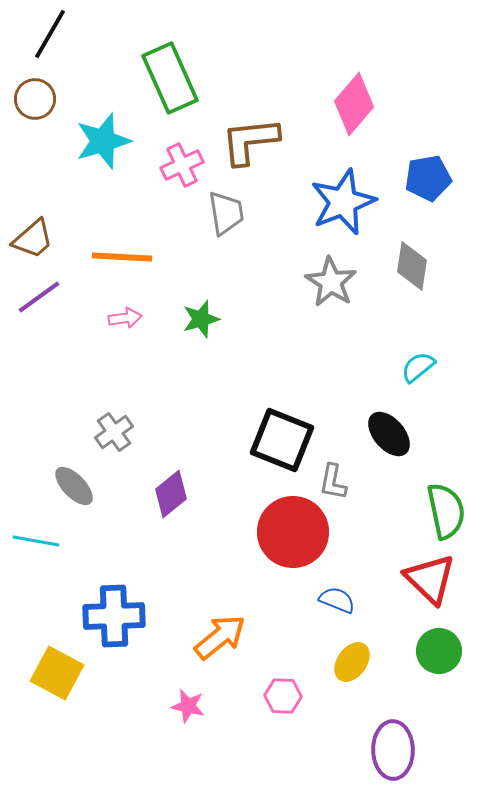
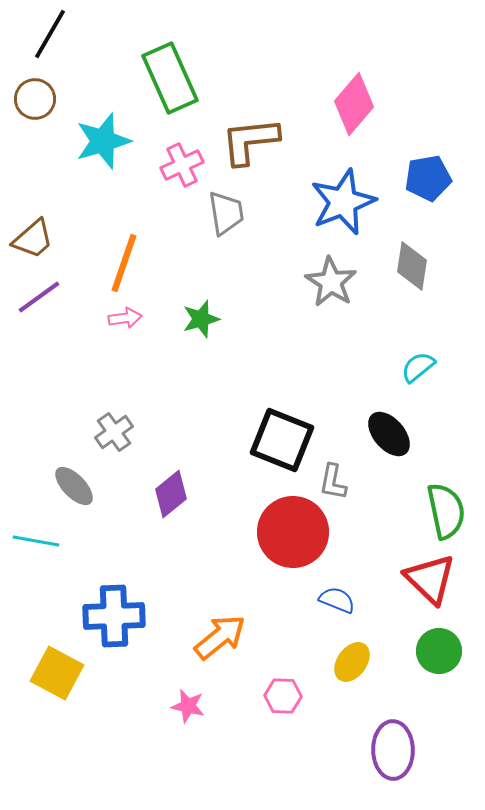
orange line: moved 2 px right, 6 px down; rotated 74 degrees counterclockwise
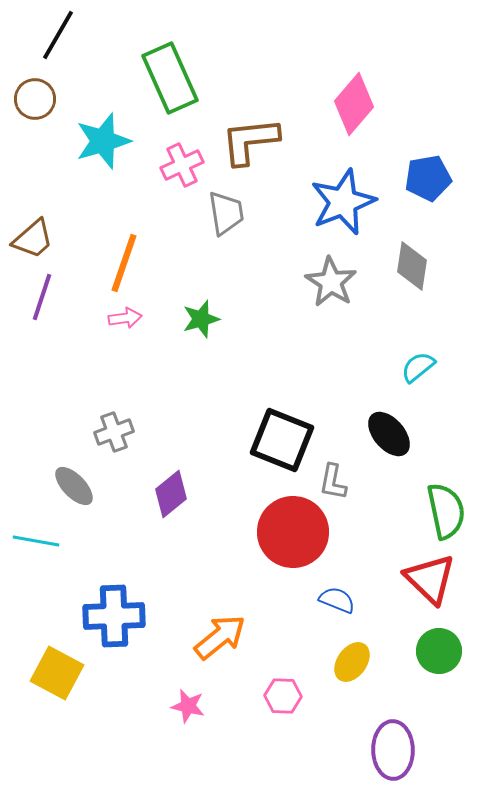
black line: moved 8 px right, 1 px down
purple line: moved 3 px right; rotated 36 degrees counterclockwise
gray cross: rotated 15 degrees clockwise
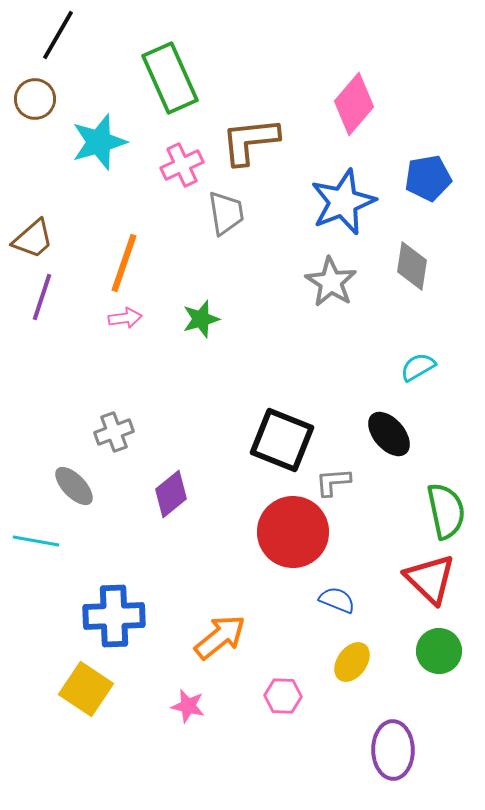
cyan star: moved 4 px left, 1 px down
cyan semicircle: rotated 9 degrees clockwise
gray L-shape: rotated 75 degrees clockwise
yellow square: moved 29 px right, 16 px down; rotated 6 degrees clockwise
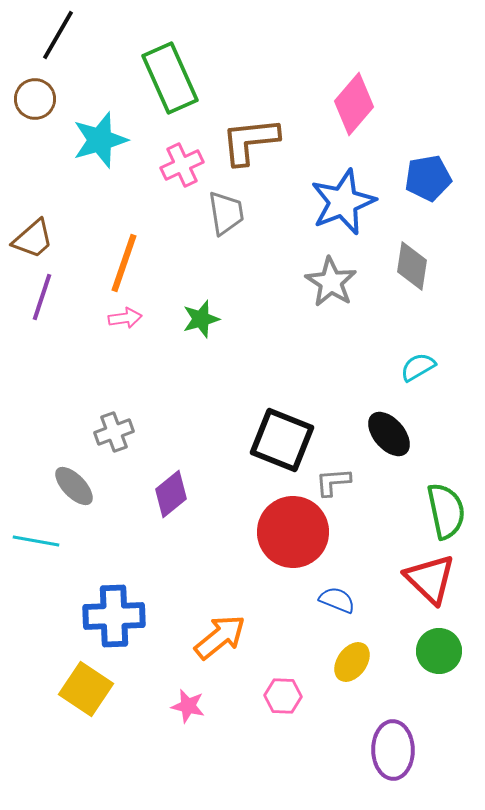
cyan star: moved 1 px right, 2 px up
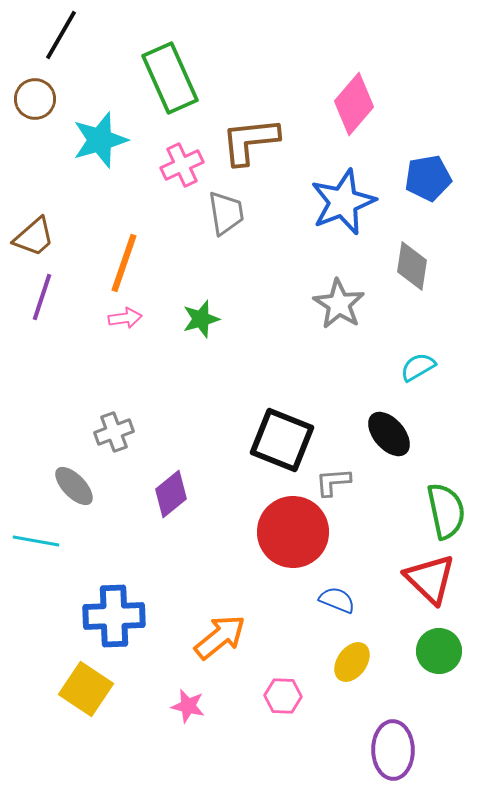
black line: moved 3 px right
brown trapezoid: moved 1 px right, 2 px up
gray star: moved 8 px right, 22 px down
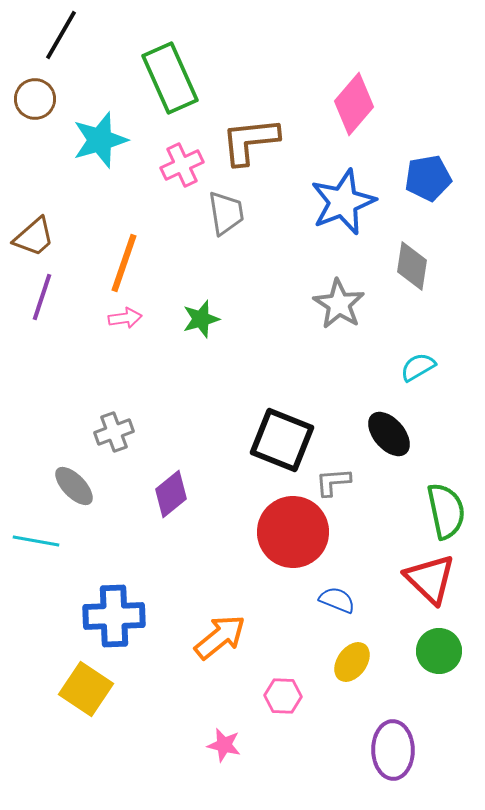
pink star: moved 36 px right, 39 px down
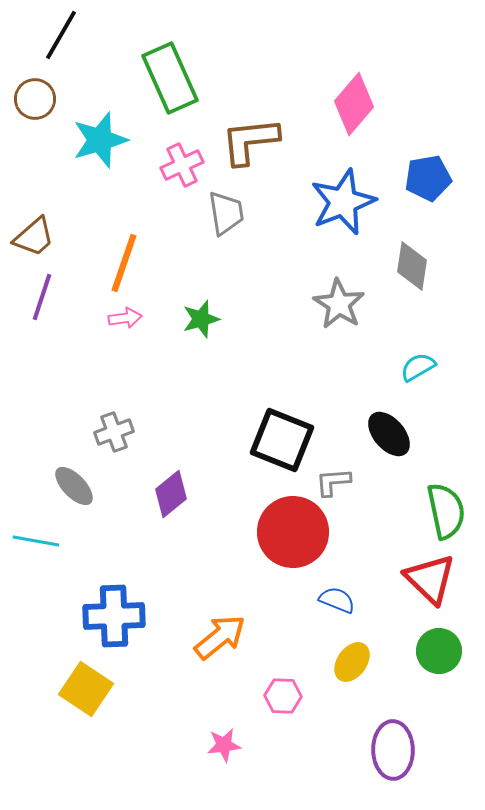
pink star: rotated 20 degrees counterclockwise
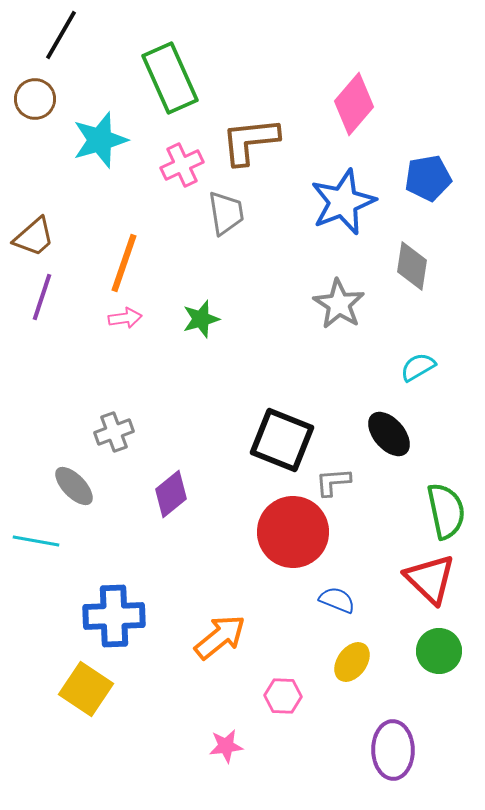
pink star: moved 2 px right, 1 px down
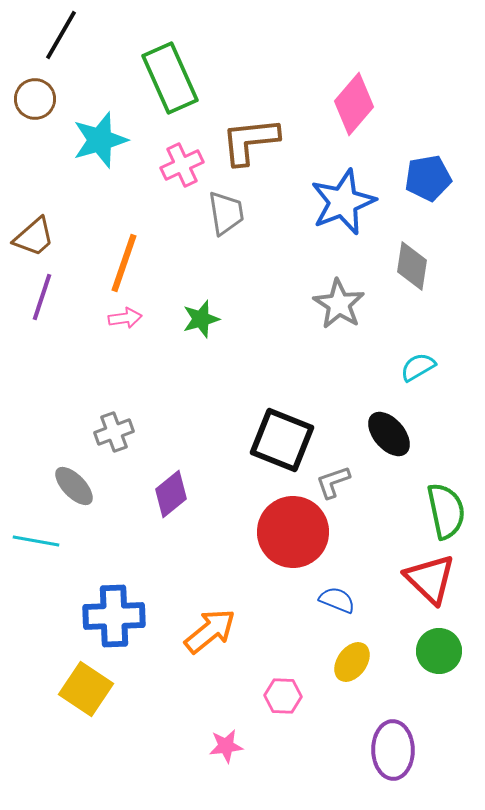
gray L-shape: rotated 15 degrees counterclockwise
orange arrow: moved 10 px left, 6 px up
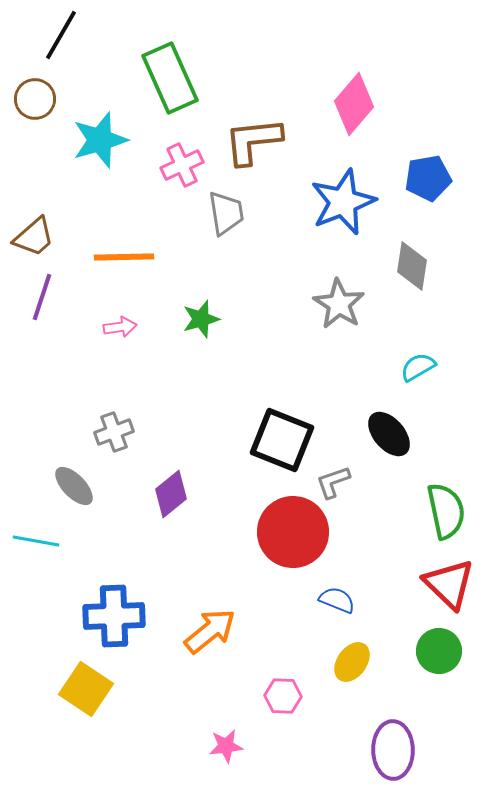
brown L-shape: moved 3 px right
orange line: moved 6 px up; rotated 70 degrees clockwise
pink arrow: moved 5 px left, 9 px down
red triangle: moved 19 px right, 5 px down
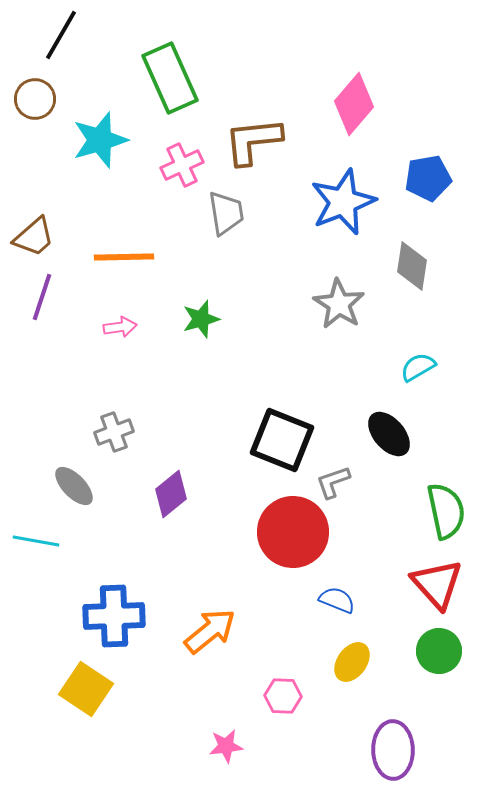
red triangle: moved 12 px left; rotated 4 degrees clockwise
